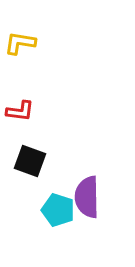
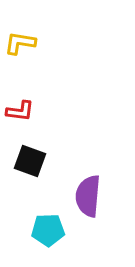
purple semicircle: moved 1 px right, 1 px up; rotated 6 degrees clockwise
cyan pentagon: moved 10 px left, 20 px down; rotated 20 degrees counterclockwise
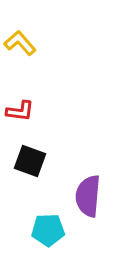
yellow L-shape: rotated 40 degrees clockwise
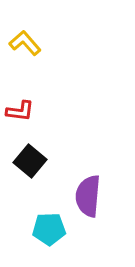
yellow L-shape: moved 5 px right
black square: rotated 20 degrees clockwise
cyan pentagon: moved 1 px right, 1 px up
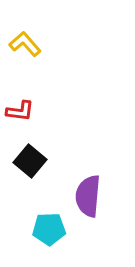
yellow L-shape: moved 1 px down
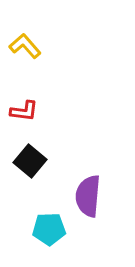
yellow L-shape: moved 2 px down
red L-shape: moved 4 px right
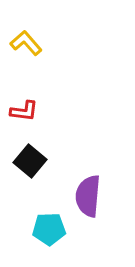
yellow L-shape: moved 1 px right, 3 px up
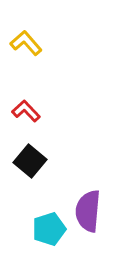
red L-shape: moved 2 px right; rotated 140 degrees counterclockwise
purple semicircle: moved 15 px down
cyan pentagon: rotated 16 degrees counterclockwise
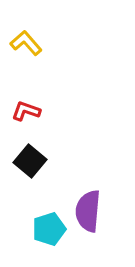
red L-shape: rotated 28 degrees counterclockwise
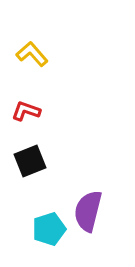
yellow L-shape: moved 6 px right, 11 px down
black square: rotated 28 degrees clockwise
purple semicircle: rotated 9 degrees clockwise
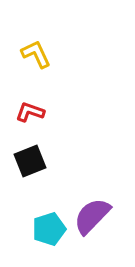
yellow L-shape: moved 4 px right; rotated 16 degrees clockwise
red L-shape: moved 4 px right, 1 px down
purple semicircle: moved 4 px right, 5 px down; rotated 30 degrees clockwise
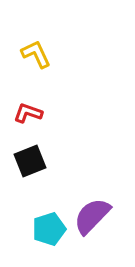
red L-shape: moved 2 px left, 1 px down
